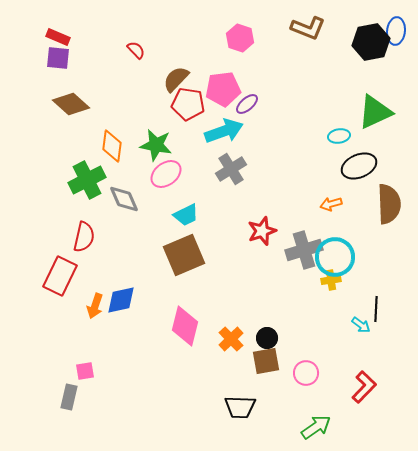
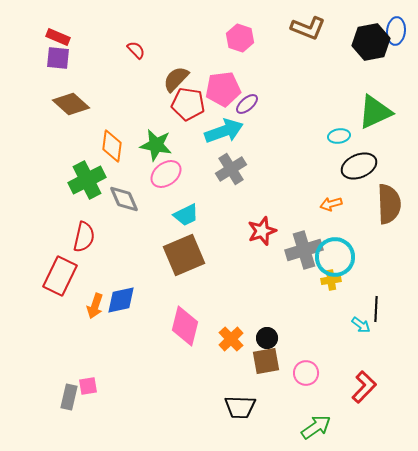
pink square at (85, 371): moved 3 px right, 15 px down
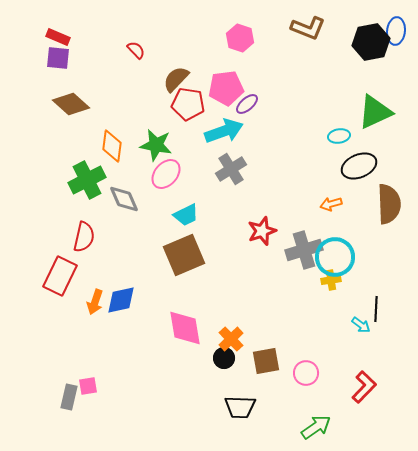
pink pentagon at (223, 89): moved 3 px right, 1 px up
pink ellipse at (166, 174): rotated 12 degrees counterclockwise
orange arrow at (95, 306): moved 4 px up
pink diamond at (185, 326): moved 2 px down; rotated 24 degrees counterclockwise
black circle at (267, 338): moved 43 px left, 20 px down
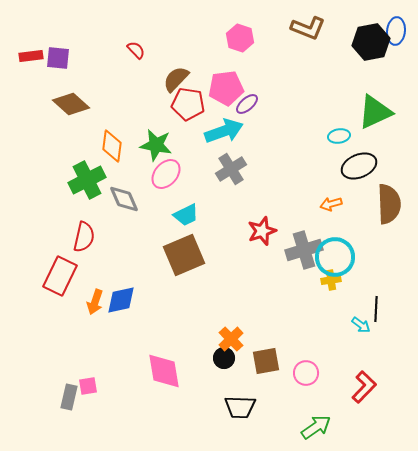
red rectangle at (58, 37): moved 27 px left, 19 px down; rotated 30 degrees counterclockwise
pink diamond at (185, 328): moved 21 px left, 43 px down
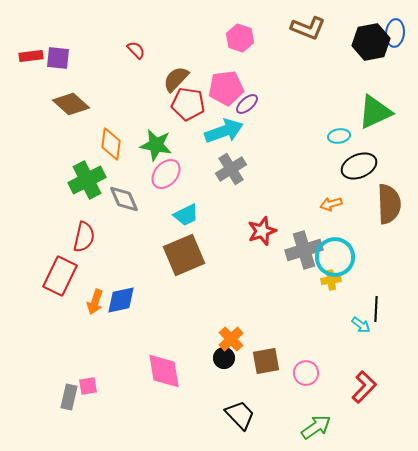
blue ellipse at (396, 31): moved 1 px left, 2 px down
orange diamond at (112, 146): moved 1 px left, 2 px up
black trapezoid at (240, 407): moved 8 px down; rotated 136 degrees counterclockwise
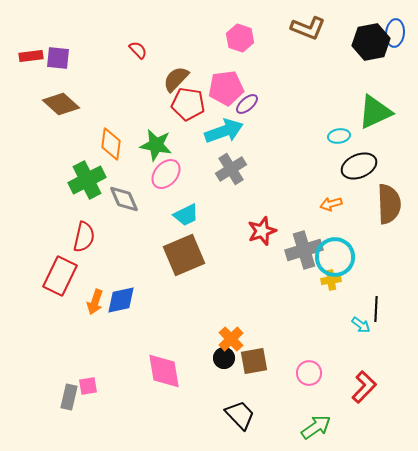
red semicircle at (136, 50): moved 2 px right
brown diamond at (71, 104): moved 10 px left
brown square at (266, 361): moved 12 px left
pink circle at (306, 373): moved 3 px right
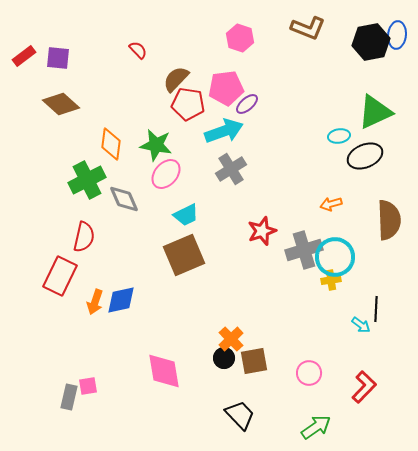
blue ellipse at (395, 33): moved 2 px right, 2 px down
red rectangle at (31, 56): moved 7 px left; rotated 30 degrees counterclockwise
black ellipse at (359, 166): moved 6 px right, 10 px up
brown semicircle at (389, 204): moved 16 px down
